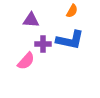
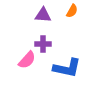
purple triangle: moved 12 px right, 5 px up
blue L-shape: moved 3 px left, 28 px down
pink semicircle: moved 1 px right, 1 px up
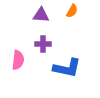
purple triangle: moved 2 px left
pink semicircle: moved 9 px left; rotated 36 degrees counterclockwise
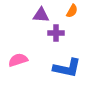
purple cross: moved 13 px right, 11 px up
pink semicircle: rotated 114 degrees counterclockwise
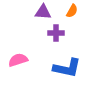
purple triangle: moved 2 px right, 3 px up
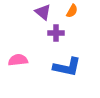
purple triangle: rotated 36 degrees clockwise
pink semicircle: rotated 12 degrees clockwise
blue L-shape: moved 1 px up
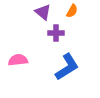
blue L-shape: rotated 44 degrees counterclockwise
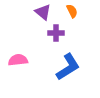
orange semicircle: rotated 56 degrees counterclockwise
blue L-shape: moved 1 px right
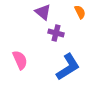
orange semicircle: moved 8 px right, 1 px down
purple cross: rotated 14 degrees clockwise
pink semicircle: moved 2 px right; rotated 72 degrees clockwise
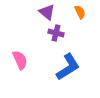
purple triangle: moved 4 px right
